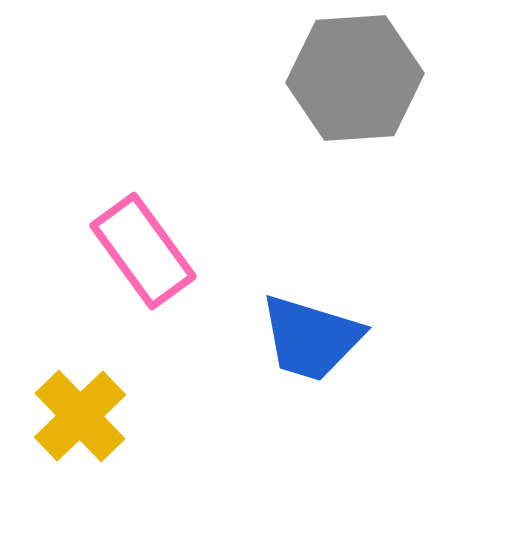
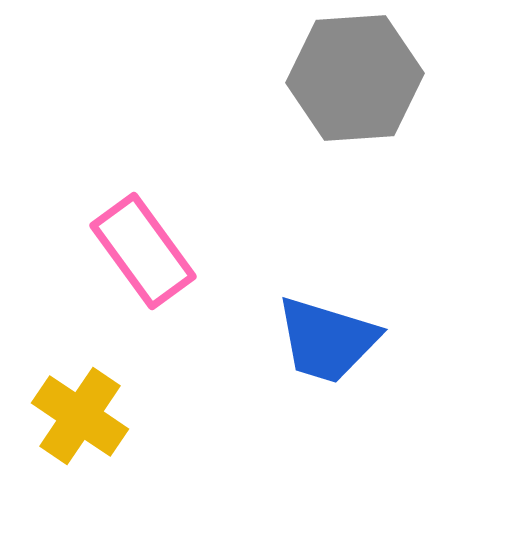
blue trapezoid: moved 16 px right, 2 px down
yellow cross: rotated 12 degrees counterclockwise
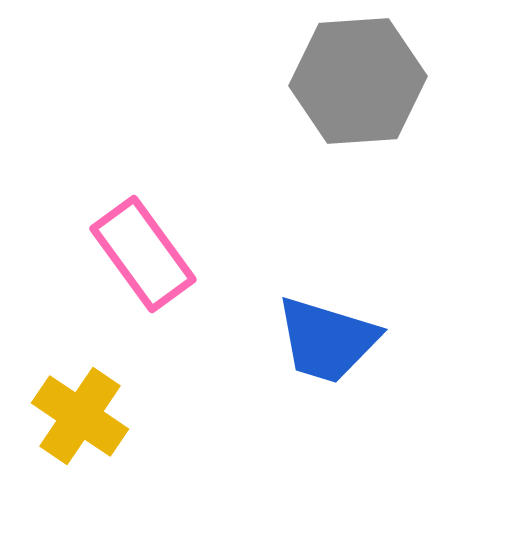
gray hexagon: moved 3 px right, 3 px down
pink rectangle: moved 3 px down
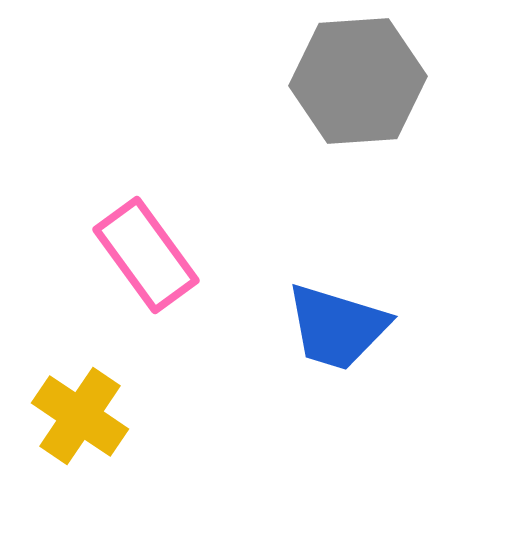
pink rectangle: moved 3 px right, 1 px down
blue trapezoid: moved 10 px right, 13 px up
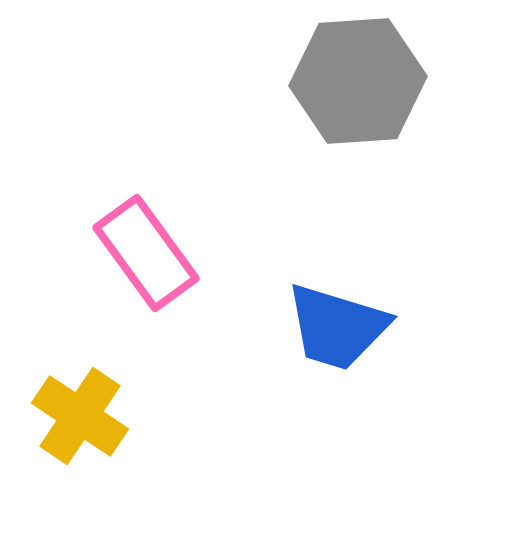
pink rectangle: moved 2 px up
